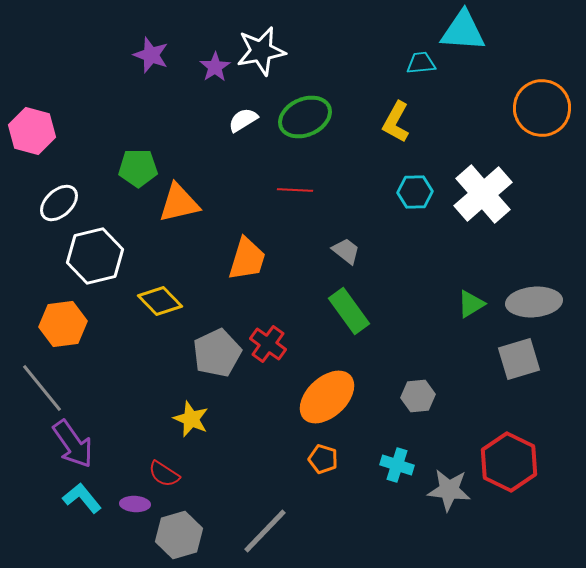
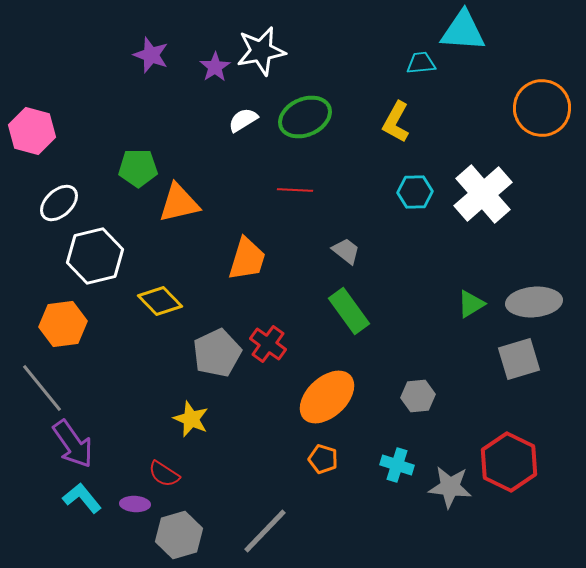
gray star at (449, 490): moved 1 px right, 3 px up
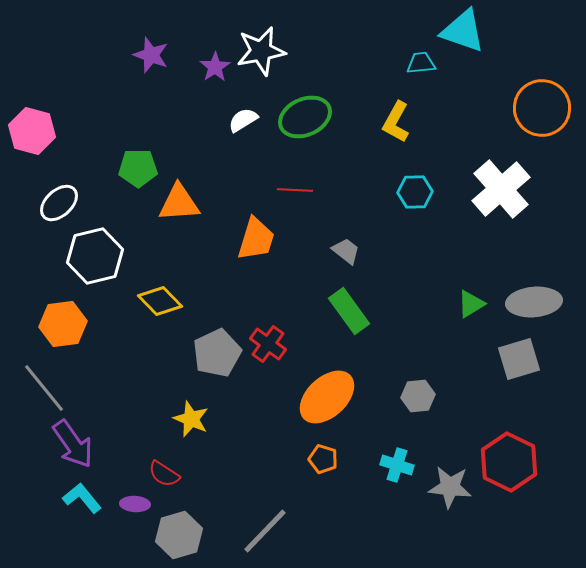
cyan triangle at (463, 31): rotated 15 degrees clockwise
white cross at (483, 194): moved 18 px right, 5 px up
orange triangle at (179, 203): rotated 9 degrees clockwise
orange trapezoid at (247, 259): moved 9 px right, 20 px up
gray line at (42, 388): moved 2 px right
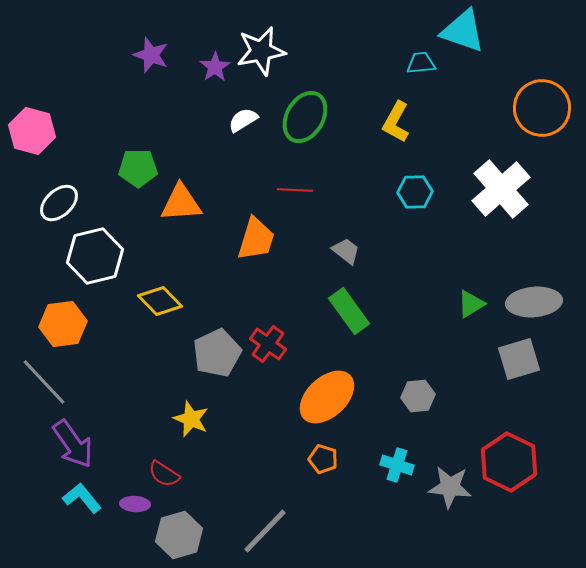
green ellipse at (305, 117): rotated 36 degrees counterclockwise
orange triangle at (179, 203): moved 2 px right
gray line at (44, 388): moved 6 px up; rotated 4 degrees counterclockwise
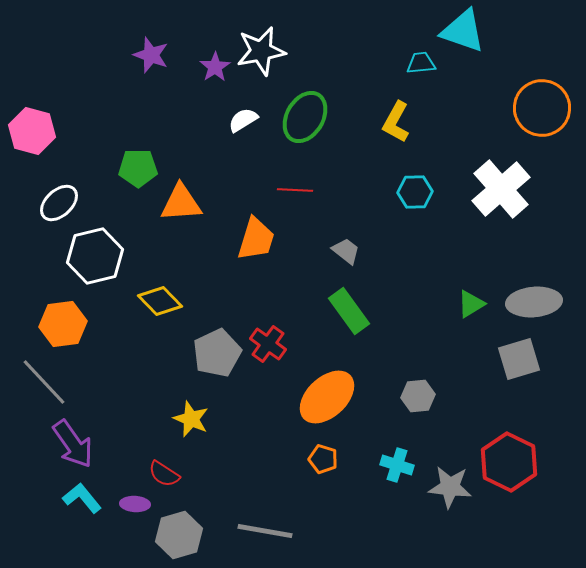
gray line at (265, 531): rotated 56 degrees clockwise
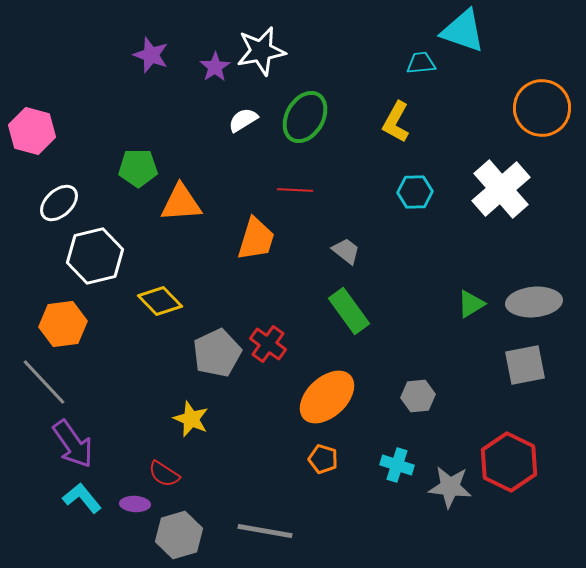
gray square at (519, 359): moved 6 px right, 6 px down; rotated 6 degrees clockwise
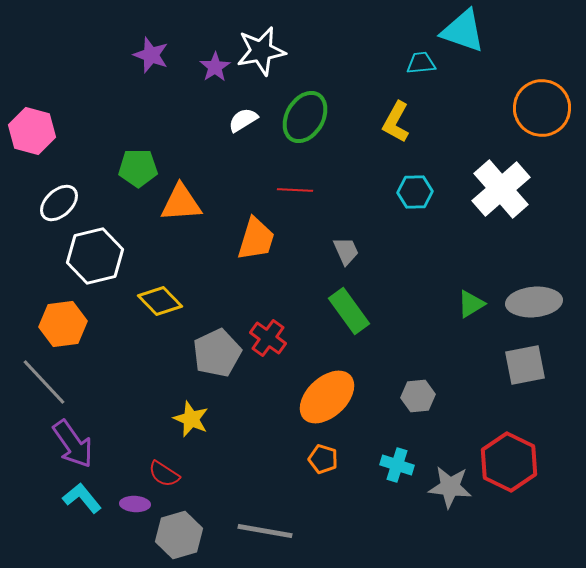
gray trapezoid at (346, 251): rotated 28 degrees clockwise
red cross at (268, 344): moved 6 px up
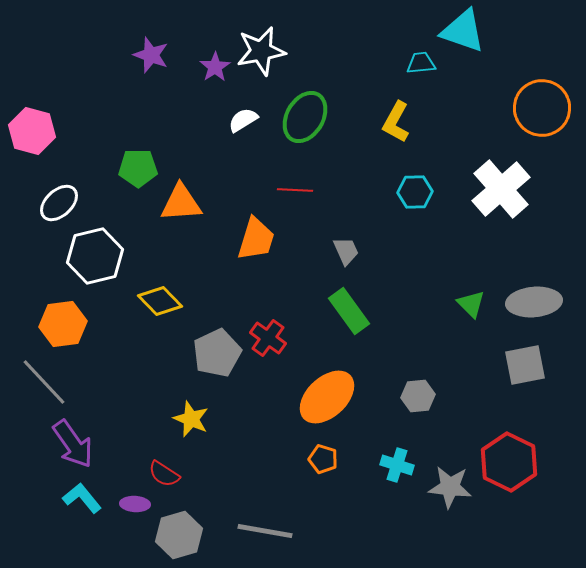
green triangle at (471, 304): rotated 44 degrees counterclockwise
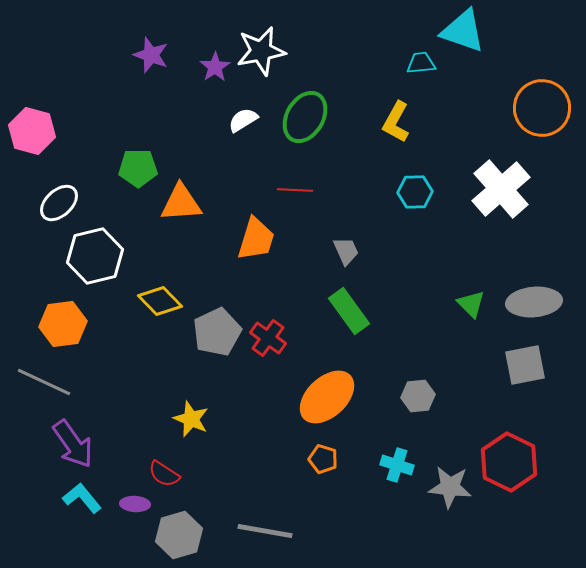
gray pentagon at (217, 353): moved 21 px up
gray line at (44, 382): rotated 22 degrees counterclockwise
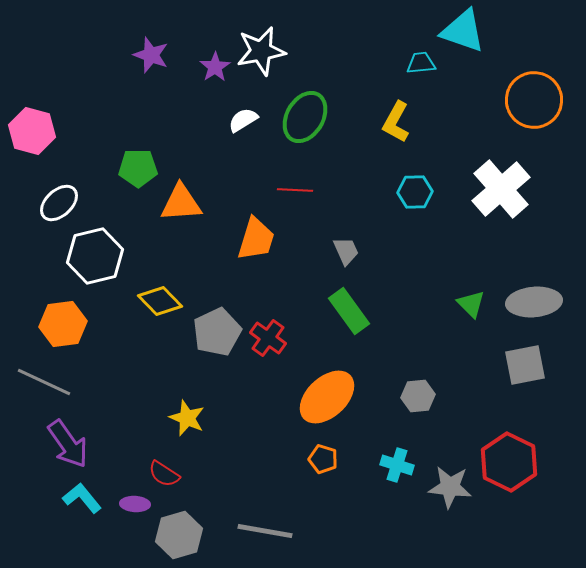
orange circle at (542, 108): moved 8 px left, 8 px up
yellow star at (191, 419): moved 4 px left, 1 px up
purple arrow at (73, 444): moved 5 px left
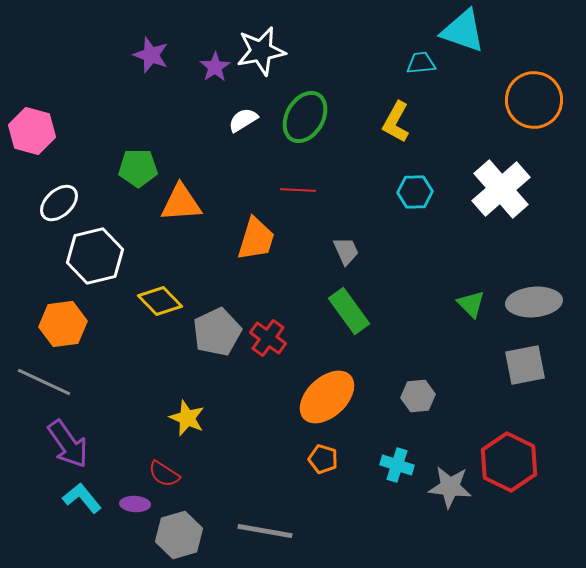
red line at (295, 190): moved 3 px right
